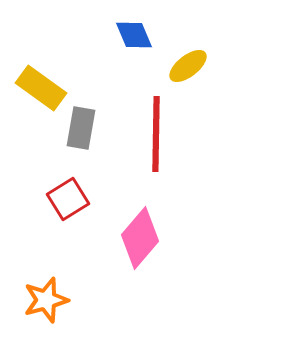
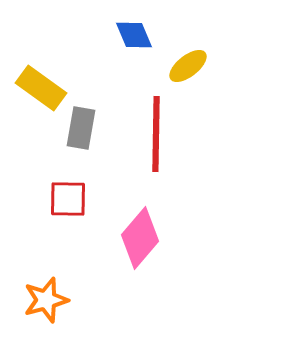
red square: rotated 33 degrees clockwise
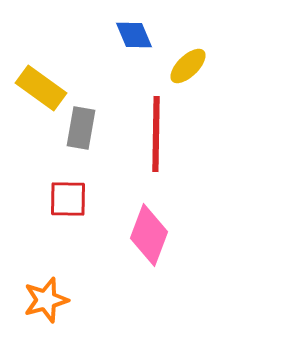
yellow ellipse: rotated 6 degrees counterclockwise
pink diamond: moved 9 px right, 3 px up; rotated 20 degrees counterclockwise
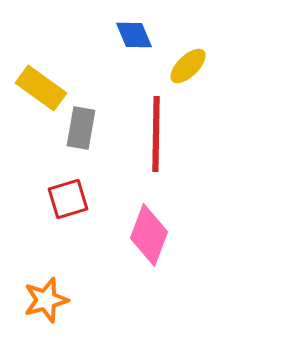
red square: rotated 18 degrees counterclockwise
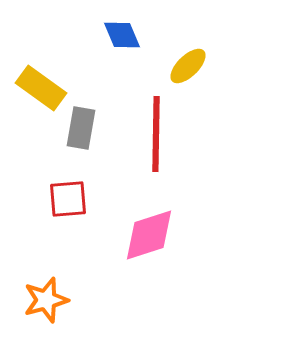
blue diamond: moved 12 px left
red square: rotated 12 degrees clockwise
pink diamond: rotated 52 degrees clockwise
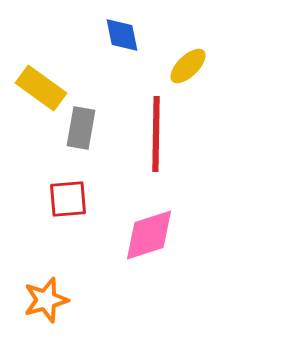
blue diamond: rotated 12 degrees clockwise
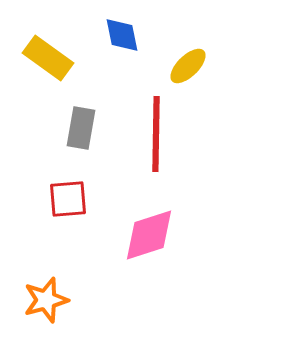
yellow rectangle: moved 7 px right, 30 px up
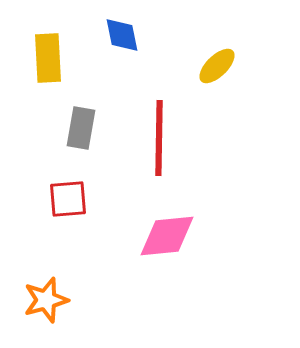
yellow rectangle: rotated 51 degrees clockwise
yellow ellipse: moved 29 px right
red line: moved 3 px right, 4 px down
pink diamond: moved 18 px right, 1 px down; rotated 12 degrees clockwise
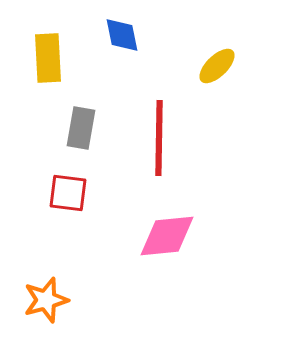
red square: moved 6 px up; rotated 12 degrees clockwise
